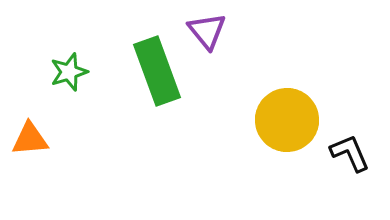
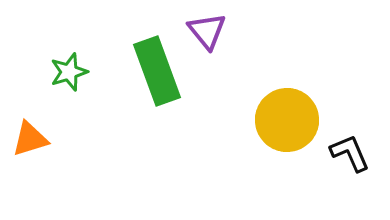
orange triangle: rotated 12 degrees counterclockwise
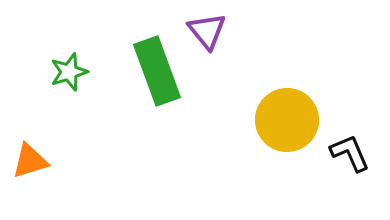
orange triangle: moved 22 px down
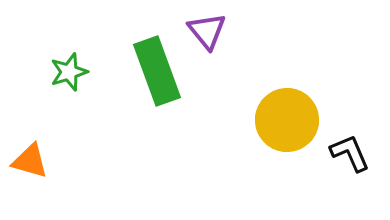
orange triangle: rotated 33 degrees clockwise
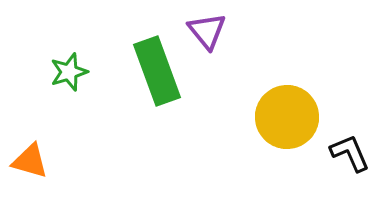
yellow circle: moved 3 px up
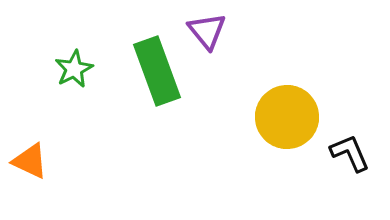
green star: moved 5 px right, 3 px up; rotated 9 degrees counterclockwise
orange triangle: rotated 9 degrees clockwise
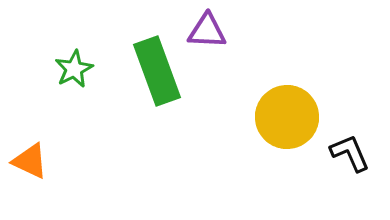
purple triangle: rotated 48 degrees counterclockwise
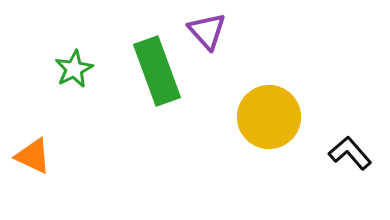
purple triangle: rotated 45 degrees clockwise
yellow circle: moved 18 px left
black L-shape: rotated 18 degrees counterclockwise
orange triangle: moved 3 px right, 5 px up
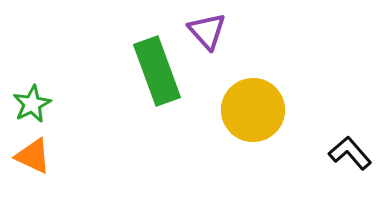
green star: moved 42 px left, 35 px down
yellow circle: moved 16 px left, 7 px up
